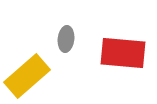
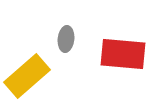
red rectangle: moved 1 px down
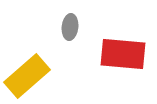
gray ellipse: moved 4 px right, 12 px up
